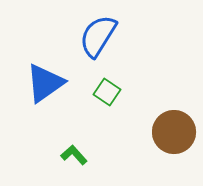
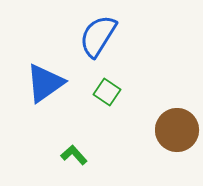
brown circle: moved 3 px right, 2 px up
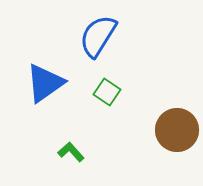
green L-shape: moved 3 px left, 3 px up
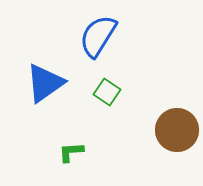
green L-shape: rotated 52 degrees counterclockwise
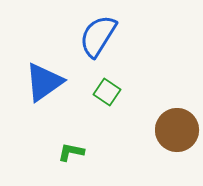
blue triangle: moved 1 px left, 1 px up
green L-shape: rotated 16 degrees clockwise
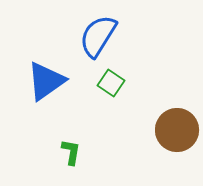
blue triangle: moved 2 px right, 1 px up
green square: moved 4 px right, 9 px up
green L-shape: rotated 88 degrees clockwise
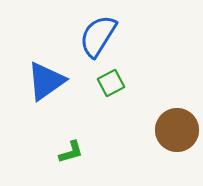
green square: rotated 28 degrees clockwise
green L-shape: rotated 64 degrees clockwise
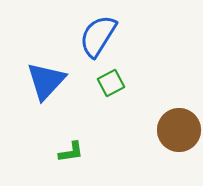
blue triangle: rotated 12 degrees counterclockwise
brown circle: moved 2 px right
green L-shape: rotated 8 degrees clockwise
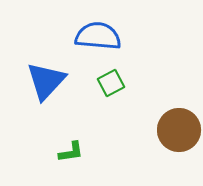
blue semicircle: rotated 63 degrees clockwise
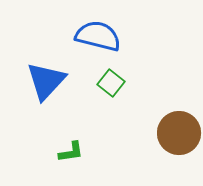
blue semicircle: rotated 9 degrees clockwise
green square: rotated 24 degrees counterclockwise
brown circle: moved 3 px down
